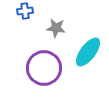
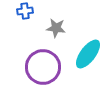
cyan ellipse: moved 2 px down
purple circle: moved 1 px left, 1 px up
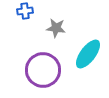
purple circle: moved 3 px down
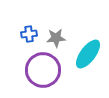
blue cross: moved 4 px right, 23 px down
gray star: moved 10 px down; rotated 12 degrees counterclockwise
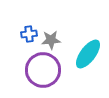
gray star: moved 5 px left, 2 px down
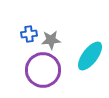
cyan ellipse: moved 2 px right, 2 px down
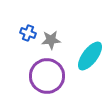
blue cross: moved 1 px left, 1 px up; rotated 28 degrees clockwise
purple circle: moved 4 px right, 6 px down
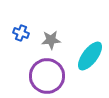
blue cross: moved 7 px left
